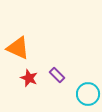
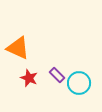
cyan circle: moved 9 px left, 11 px up
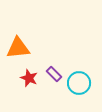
orange triangle: rotated 30 degrees counterclockwise
purple rectangle: moved 3 px left, 1 px up
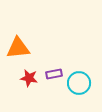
purple rectangle: rotated 56 degrees counterclockwise
red star: rotated 12 degrees counterclockwise
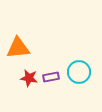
purple rectangle: moved 3 px left, 3 px down
cyan circle: moved 11 px up
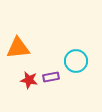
cyan circle: moved 3 px left, 11 px up
red star: moved 2 px down
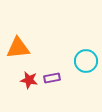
cyan circle: moved 10 px right
purple rectangle: moved 1 px right, 1 px down
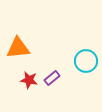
purple rectangle: rotated 28 degrees counterclockwise
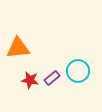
cyan circle: moved 8 px left, 10 px down
red star: moved 1 px right
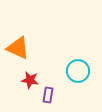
orange triangle: rotated 30 degrees clockwise
purple rectangle: moved 4 px left, 17 px down; rotated 42 degrees counterclockwise
